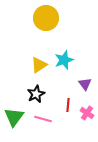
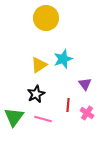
cyan star: moved 1 px left, 1 px up
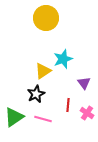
yellow triangle: moved 4 px right, 6 px down
purple triangle: moved 1 px left, 1 px up
green triangle: rotated 20 degrees clockwise
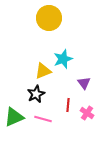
yellow circle: moved 3 px right
yellow triangle: rotated 12 degrees clockwise
green triangle: rotated 10 degrees clockwise
